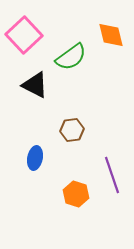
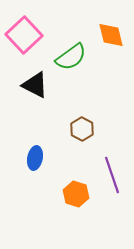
brown hexagon: moved 10 px right, 1 px up; rotated 25 degrees counterclockwise
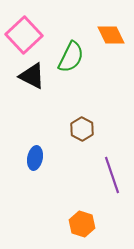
orange diamond: rotated 12 degrees counterclockwise
green semicircle: rotated 28 degrees counterclockwise
black triangle: moved 3 px left, 9 px up
orange hexagon: moved 6 px right, 30 px down
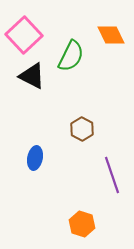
green semicircle: moved 1 px up
